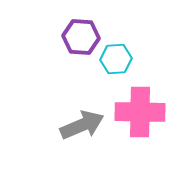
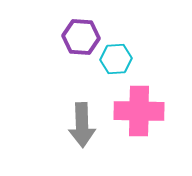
pink cross: moved 1 px left, 1 px up
gray arrow: rotated 111 degrees clockwise
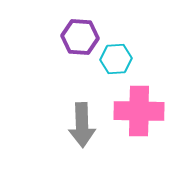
purple hexagon: moved 1 px left
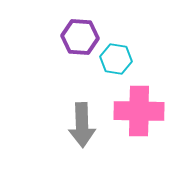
cyan hexagon: rotated 12 degrees clockwise
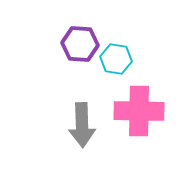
purple hexagon: moved 7 px down
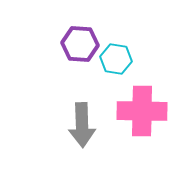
pink cross: moved 3 px right
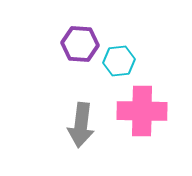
cyan hexagon: moved 3 px right, 2 px down; rotated 16 degrees counterclockwise
gray arrow: moved 1 px left; rotated 9 degrees clockwise
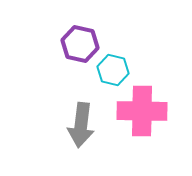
purple hexagon: rotated 9 degrees clockwise
cyan hexagon: moved 6 px left, 9 px down; rotated 20 degrees clockwise
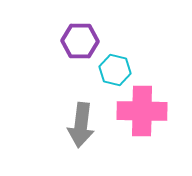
purple hexagon: moved 3 px up; rotated 12 degrees counterclockwise
cyan hexagon: moved 2 px right
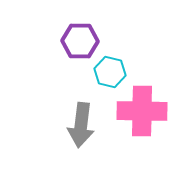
cyan hexagon: moved 5 px left, 2 px down
